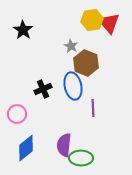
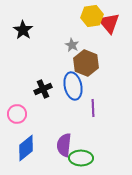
yellow hexagon: moved 4 px up
gray star: moved 1 px right, 1 px up
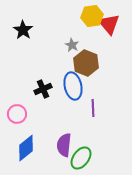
red triangle: moved 1 px down
green ellipse: rotated 55 degrees counterclockwise
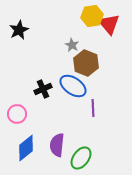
black star: moved 4 px left; rotated 12 degrees clockwise
blue ellipse: rotated 44 degrees counterclockwise
purple semicircle: moved 7 px left
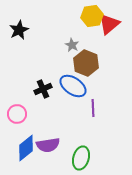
red triangle: rotated 30 degrees clockwise
purple semicircle: moved 9 px left; rotated 105 degrees counterclockwise
green ellipse: rotated 20 degrees counterclockwise
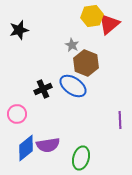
black star: rotated 12 degrees clockwise
purple line: moved 27 px right, 12 px down
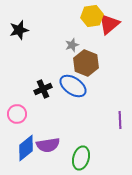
gray star: rotated 24 degrees clockwise
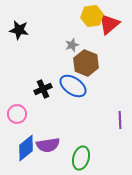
black star: rotated 24 degrees clockwise
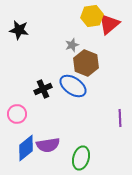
purple line: moved 2 px up
